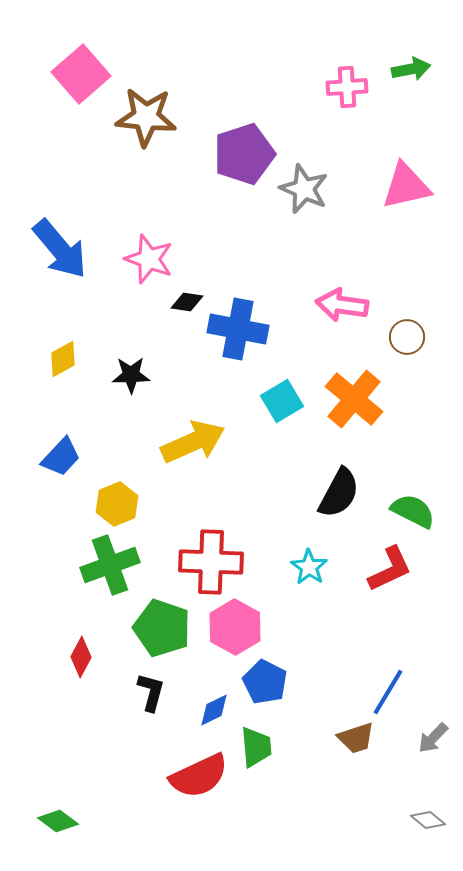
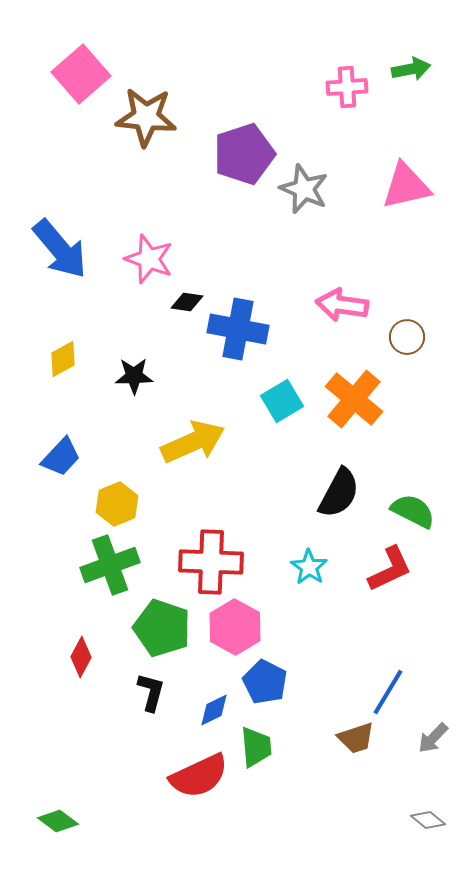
black star: moved 3 px right, 1 px down
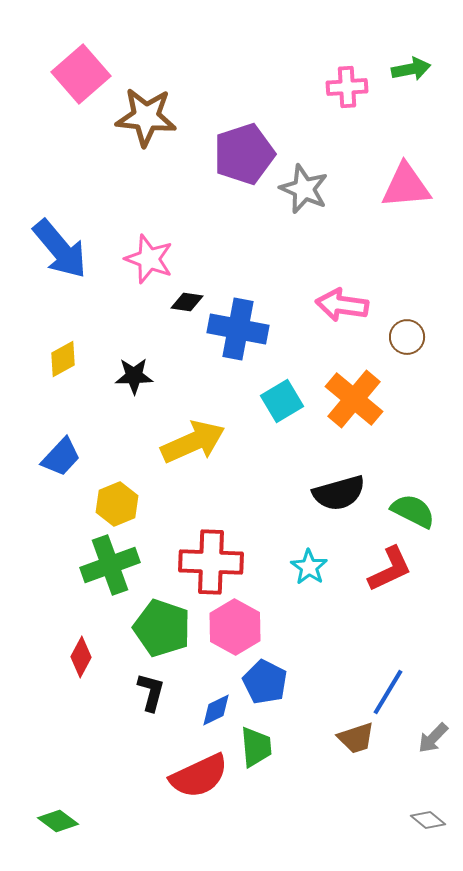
pink triangle: rotated 8 degrees clockwise
black semicircle: rotated 46 degrees clockwise
blue diamond: moved 2 px right
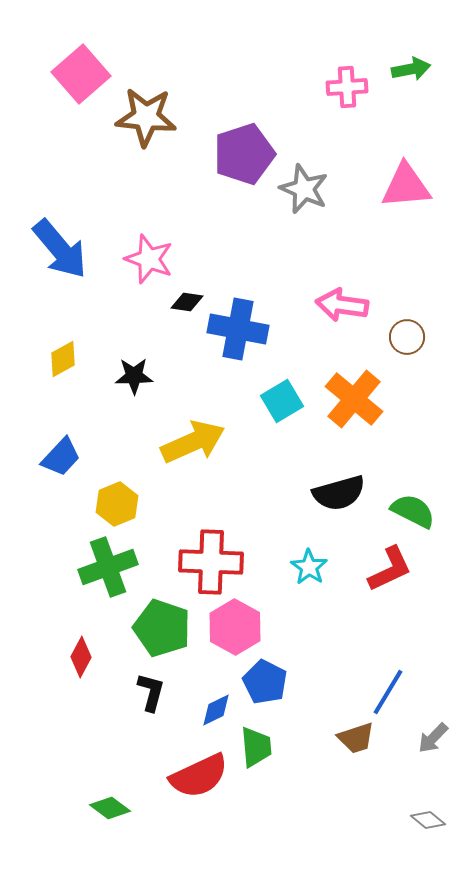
green cross: moved 2 px left, 2 px down
green diamond: moved 52 px right, 13 px up
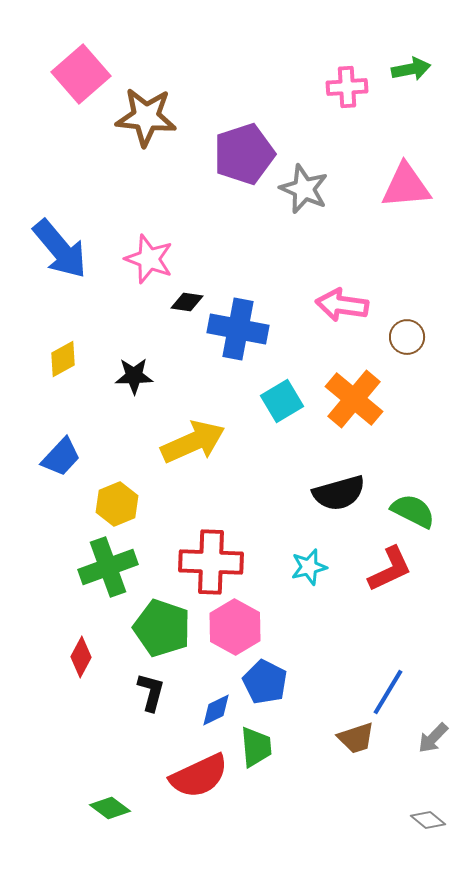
cyan star: rotated 24 degrees clockwise
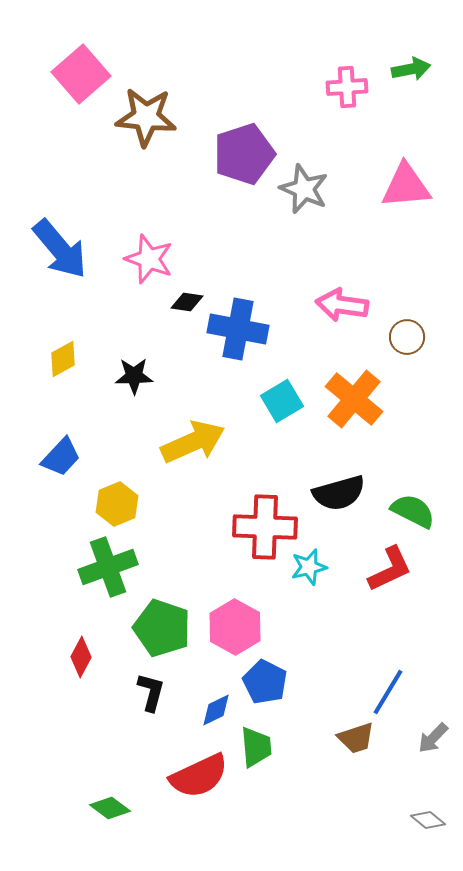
red cross: moved 54 px right, 35 px up
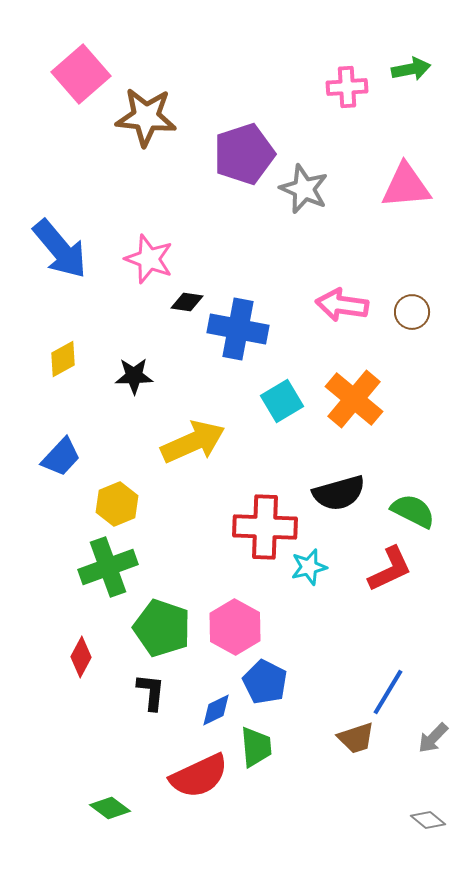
brown circle: moved 5 px right, 25 px up
black L-shape: rotated 9 degrees counterclockwise
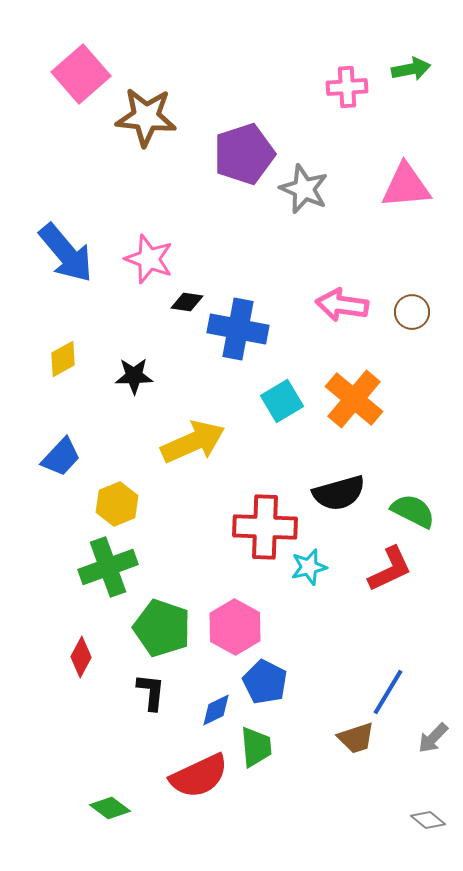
blue arrow: moved 6 px right, 4 px down
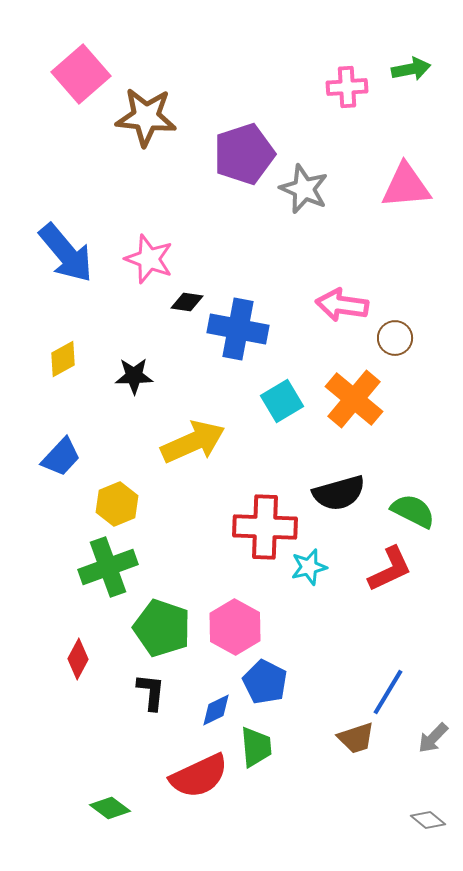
brown circle: moved 17 px left, 26 px down
red diamond: moved 3 px left, 2 px down
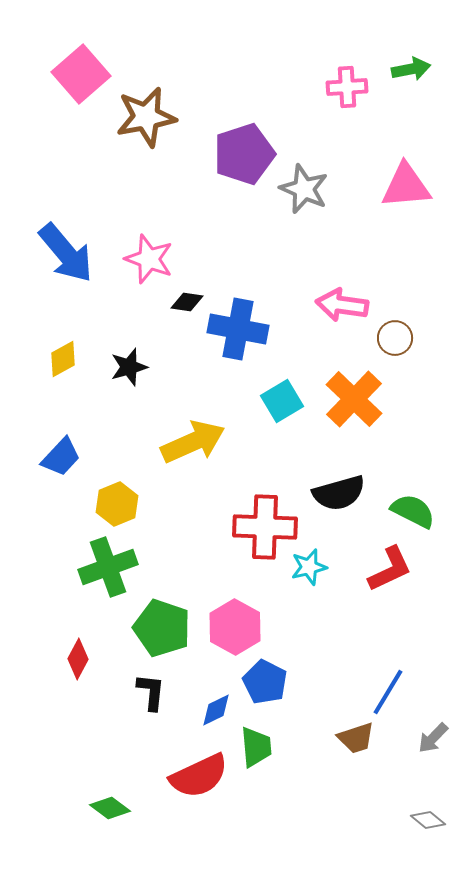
brown star: rotated 16 degrees counterclockwise
black star: moved 5 px left, 9 px up; rotated 15 degrees counterclockwise
orange cross: rotated 4 degrees clockwise
